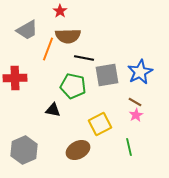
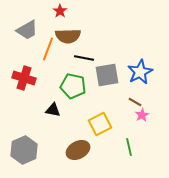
red cross: moved 9 px right; rotated 20 degrees clockwise
pink star: moved 6 px right
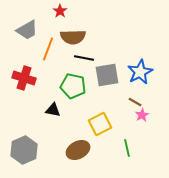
brown semicircle: moved 5 px right, 1 px down
green line: moved 2 px left, 1 px down
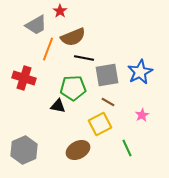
gray trapezoid: moved 9 px right, 5 px up
brown semicircle: rotated 20 degrees counterclockwise
green pentagon: moved 2 px down; rotated 15 degrees counterclockwise
brown line: moved 27 px left
black triangle: moved 5 px right, 4 px up
green line: rotated 12 degrees counterclockwise
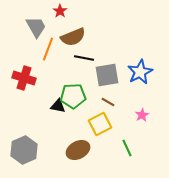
gray trapezoid: moved 2 px down; rotated 90 degrees counterclockwise
green pentagon: moved 8 px down
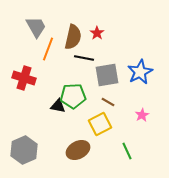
red star: moved 37 px right, 22 px down
brown semicircle: rotated 55 degrees counterclockwise
green line: moved 3 px down
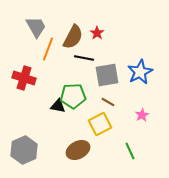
brown semicircle: rotated 15 degrees clockwise
green line: moved 3 px right
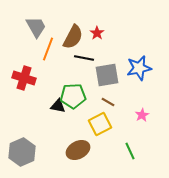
blue star: moved 1 px left, 4 px up; rotated 15 degrees clockwise
gray hexagon: moved 2 px left, 2 px down
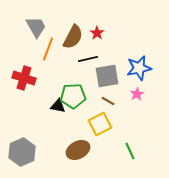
black line: moved 4 px right, 1 px down; rotated 24 degrees counterclockwise
gray square: moved 1 px down
brown line: moved 1 px up
pink star: moved 5 px left, 21 px up
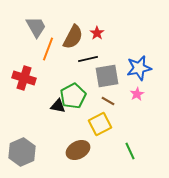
green pentagon: rotated 25 degrees counterclockwise
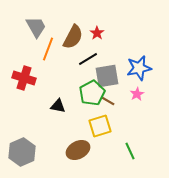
black line: rotated 18 degrees counterclockwise
green pentagon: moved 19 px right, 3 px up
yellow square: moved 2 px down; rotated 10 degrees clockwise
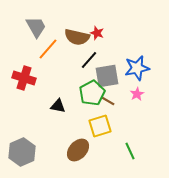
red star: rotated 16 degrees counterclockwise
brown semicircle: moved 4 px right; rotated 75 degrees clockwise
orange line: rotated 20 degrees clockwise
black line: moved 1 px right, 1 px down; rotated 18 degrees counterclockwise
blue star: moved 2 px left
brown ellipse: rotated 20 degrees counterclockwise
